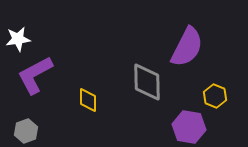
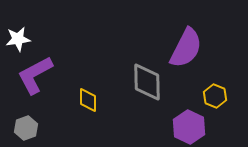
purple semicircle: moved 1 px left, 1 px down
purple hexagon: rotated 16 degrees clockwise
gray hexagon: moved 3 px up
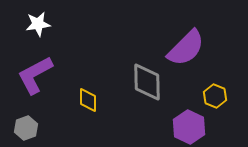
white star: moved 20 px right, 15 px up
purple semicircle: rotated 18 degrees clockwise
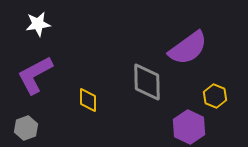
purple semicircle: moved 2 px right; rotated 9 degrees clockwise
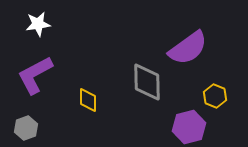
purple hexagon: rotated 20 degrees clockwise
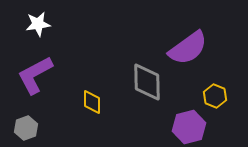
yellow diamond: moved 4 px right, 2 px down
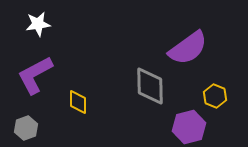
gray diamond: moved 3 px right, 4 px down
yellow diamond: moved 14 px left
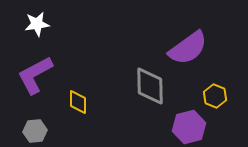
white star: moved 1 px left
gray hexagon: moved 9 px right, 3 px down; rotated 15 degrees clockwise
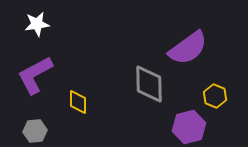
gray diamond: moved 1 px left, 2 px up
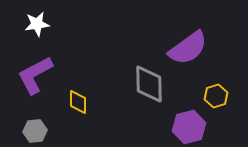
yellow hexagon: moved 1 px right; rotated 20 degrees clockwise
